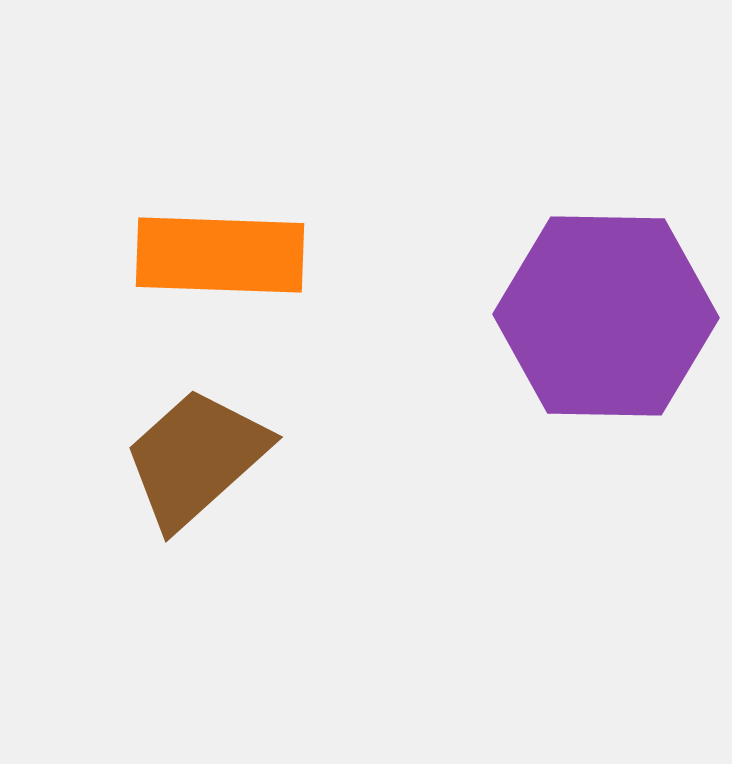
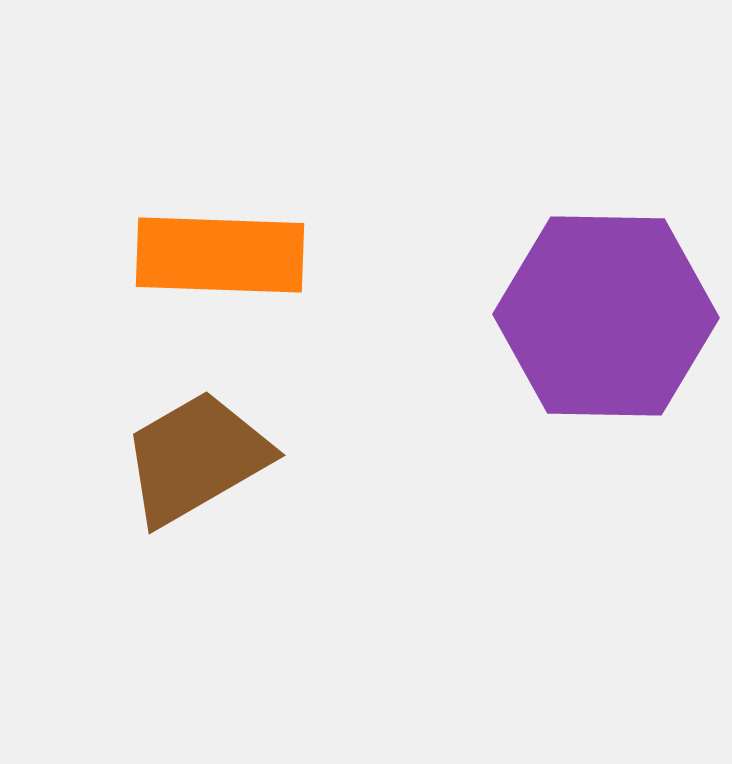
brown trapezoid: rotated 12 degrees clockwise
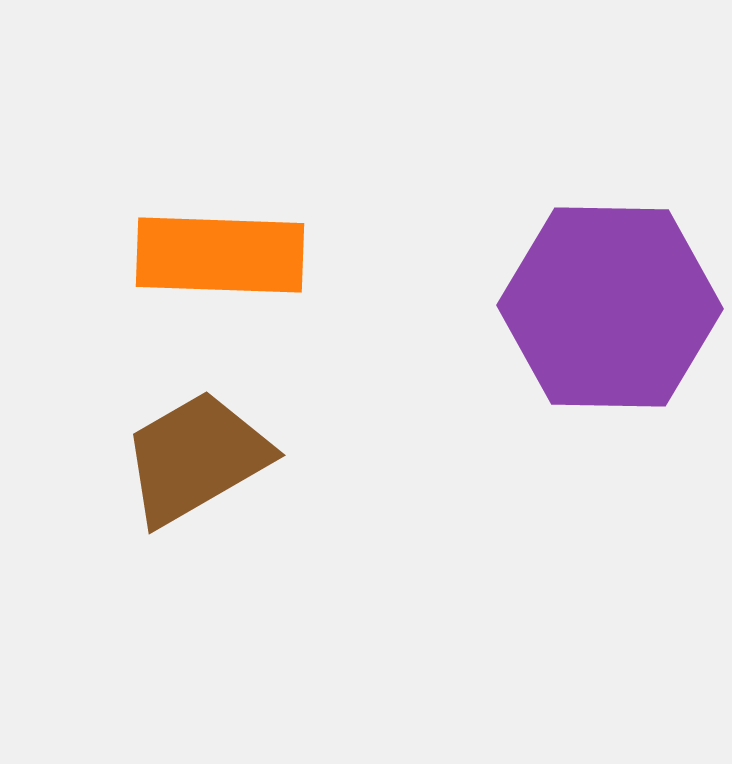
purple hexagon: moved 4 px right, 9 px up
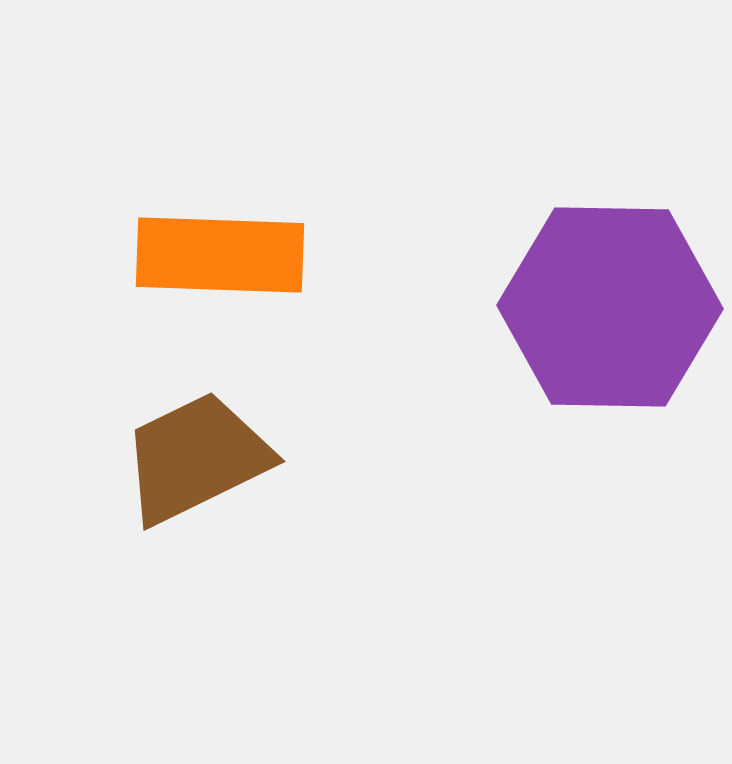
brown trapezoid: rotated 4 degrees clockwise
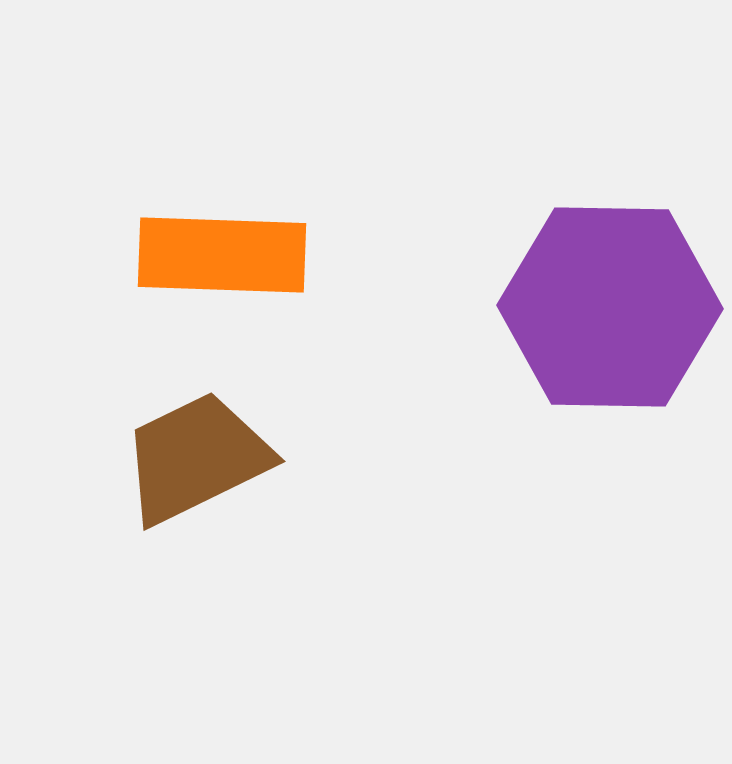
orange rectangle: moved 2 px right
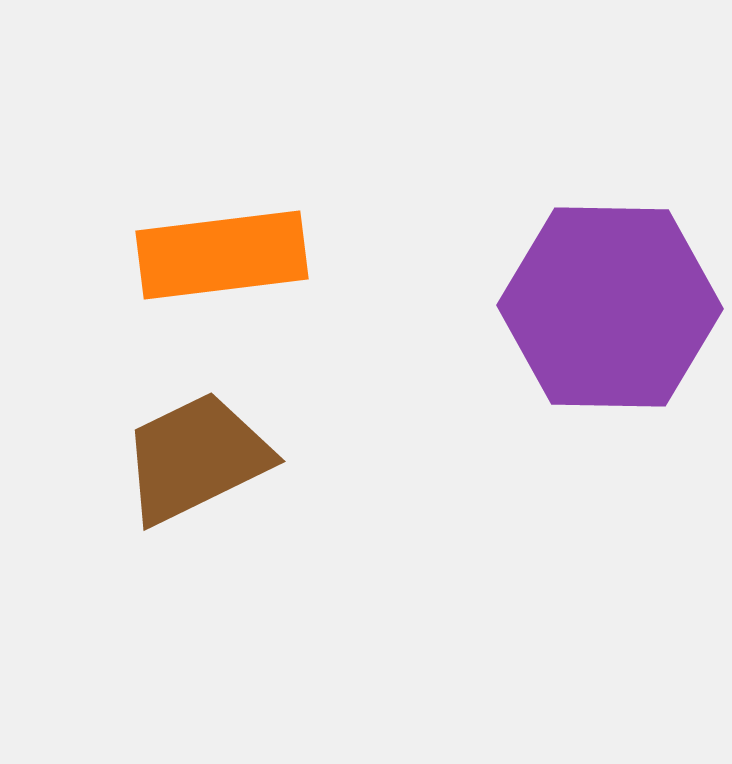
orange rectangle: rotated 9 degrees counterclockwise
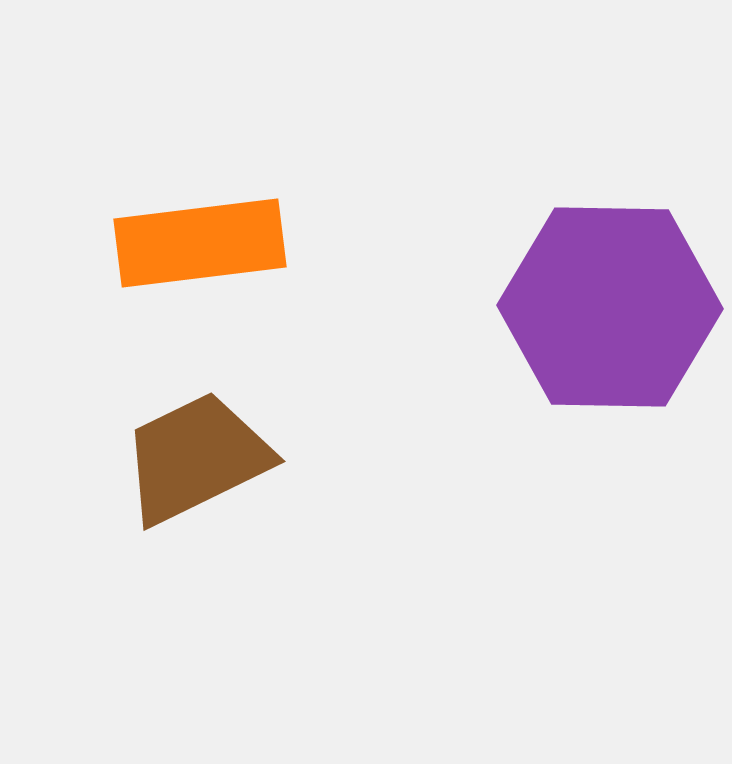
orange rectangle: moved 22 px left, 12 px up
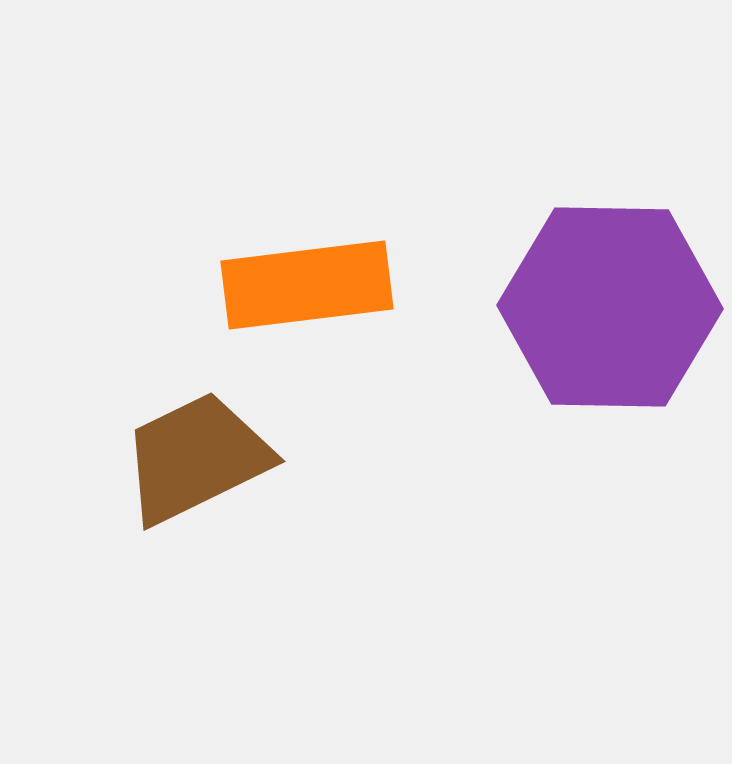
orange rectangle: moved 107 px right, 42 px down
